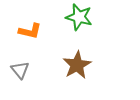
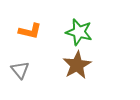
green star: moved 15 px down
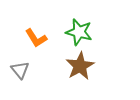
orange L-shape: moved 6 px right, 7 px down; rotated 45 degrees clockwise
brown star: moved 3 px right, 1 px down
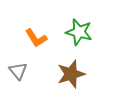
brown star: moved 9 px left, 8 px down; rotated 12 degrees clockwise
gray triangle: moved 2 px left, 1 px down
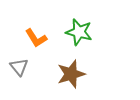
gray triangle: moved 1 px right, 4 px up
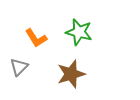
gray triangle: rotated 24 degrees clockwise
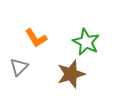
green star: moved 7 px right, 10 px down; rotated 12 degrees clockwise
